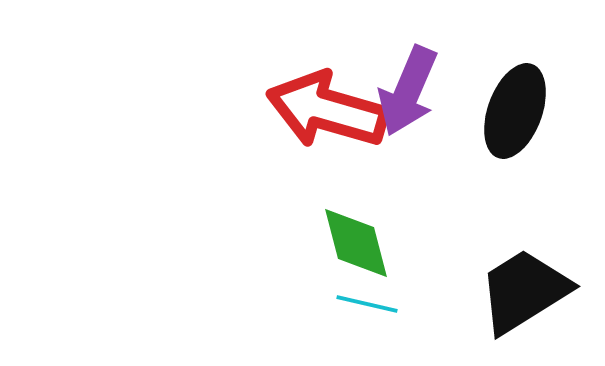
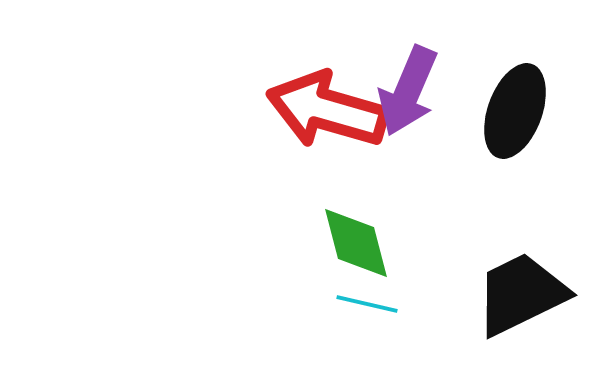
black trapezoid: moved 3 px left, 3 px down; rotated 6 degrees clockwise
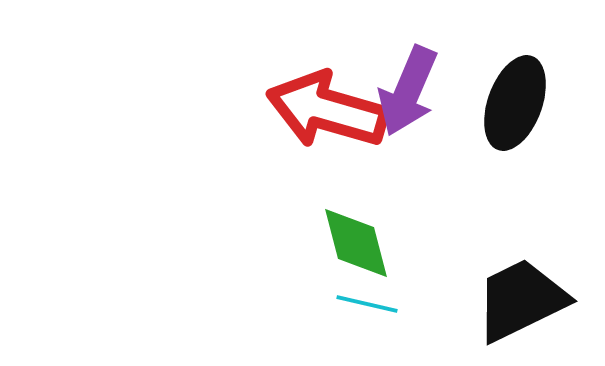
black ellipse: moved 8 px up
black trapezoid: moved 6 px down
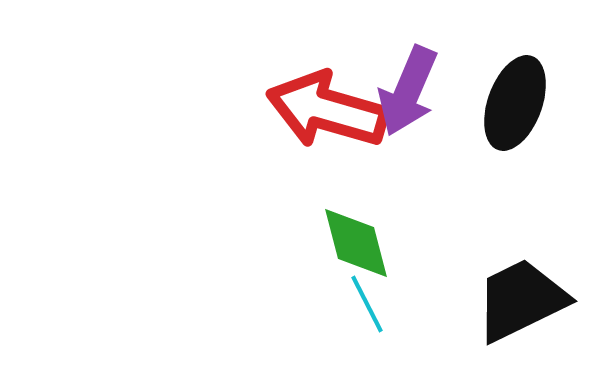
cyan line: rotated 50 degrees clockwise
